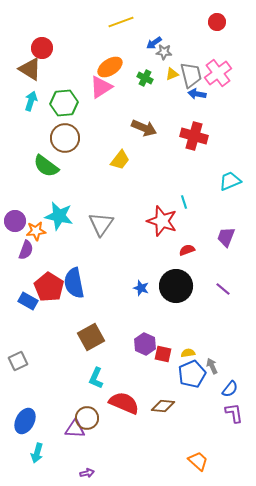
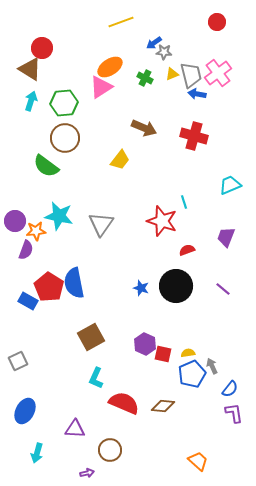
cyan trapezoid at (230, 181): moved 4 px down
brown circle at (87, 418): moved 23 px right, 32 px down
blue ellipse at (25, 421): moved 10 px up
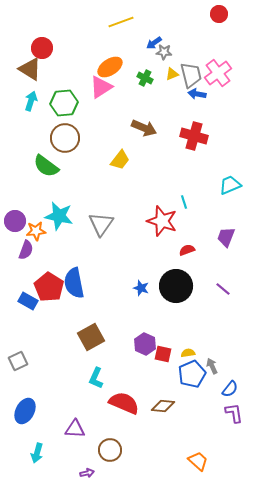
red circle at (217, 22): moved 2 px right, 8 px up
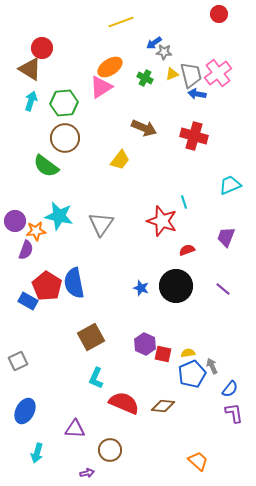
red pentagon at (49, 287): moved 2 px left, 1 px up
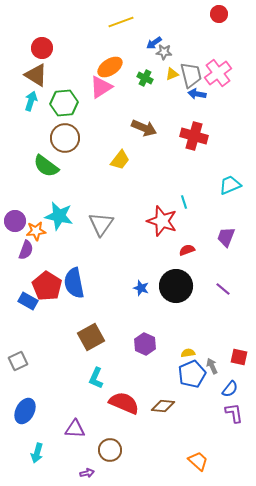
brown triangle at (30, 69): moved 6 px right, 6 px down
red square at (163, 354): moved 76 px right, 3 px down
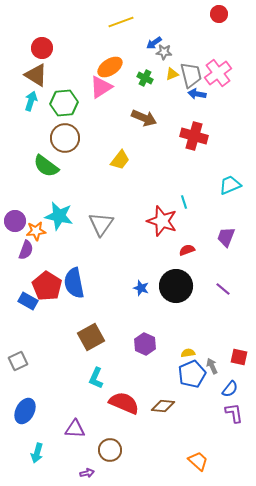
brown arrow at (144, 128): moved 10 px up
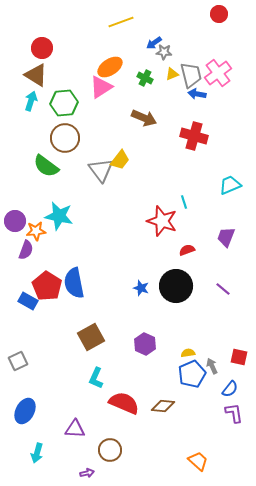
gray triangle at (101, 224): moved 54 px up; rotated 12 degrees counterclockwise
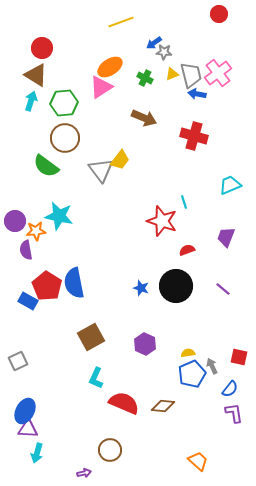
purple semicircle at (26, 250): rotated 150 degrees clockwise
purple triangle at (75, 429): moved 47 px left
purple arrow at (87, 473): moved 3 px left
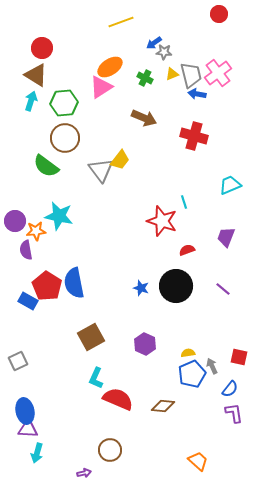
red semicircle at (124, 403): moved 6 px left, 4 px up
blue ellipse at (25, 411): rotated 40 degrees counterclockwise
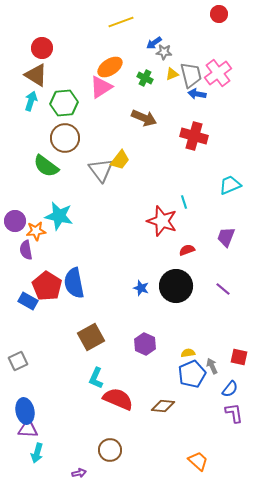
purple arrow at (84, 473): moved 5 px left
